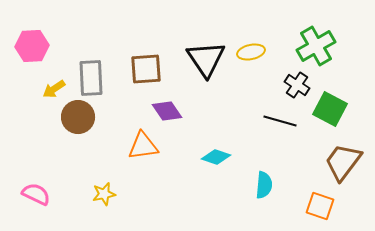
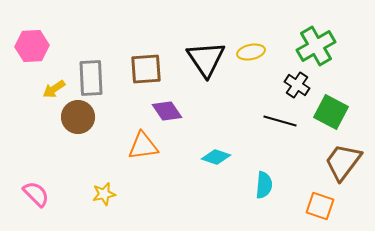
green square: moved 1 px right, 3 px down
pink semicircle: rotated 20 degrees clockwise
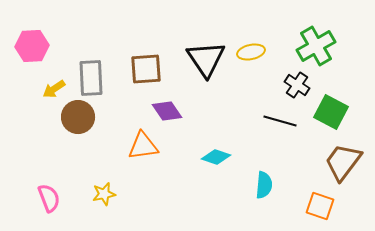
pink semicircle: moved 13 px right, 4 px down; rotated 24 degrees clockwise
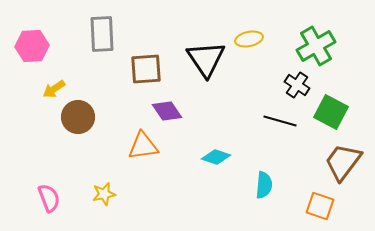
yellow ellipse: moved 2 px left, 13 px up
gray rectangle: moved 11 px right, 44 px up
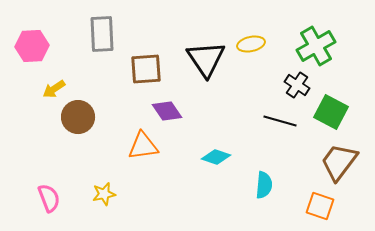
yellow ellipse: moved 2 px right, 5 px down
brown trapezoid: moved 4 px left
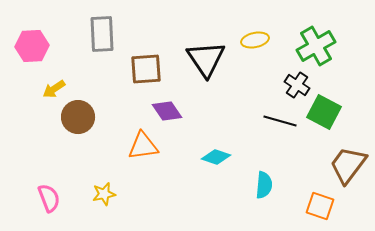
yellow ellipse: moved 4 px right, 4 px up
green square: moved 7 px left
brown trapezoid: moved 9 px right, 3 px down
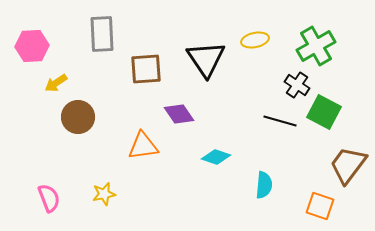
yellow arrow: moved 2 px right, 6 px up
purple diamond: moved 12 px right, 3 px down
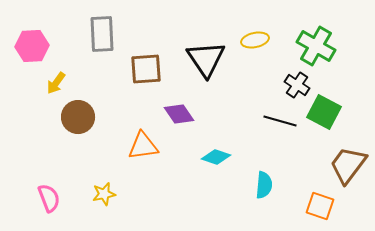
green cross: rotated 30 degrees counterclockwise
yellow arrow: rotated 20 degrees counterclockwise
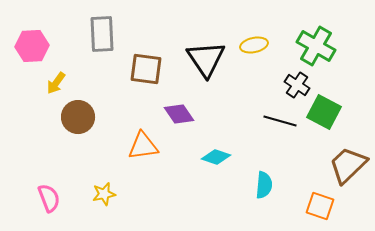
yellow ellipse: moved 1 px left, 5 px down
brown square: rotated 12 degrees clockwise
brown trapezoid: rotated 9 degrees clockwise
